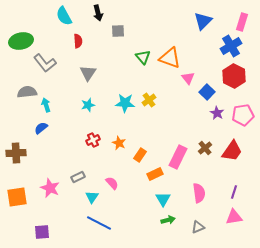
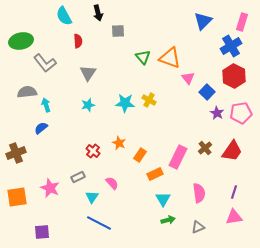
yellow cross at (149, 100): rotated 24 degrees counterclockwise
pink pentagon at (243, 115): moved 2 px left, 2 px up
red cross at (93, 140): moved 11 px down; rotated 24 degrees counterclockwise
brown cross at (16, 153): rotated 18 degrees counterclockwise
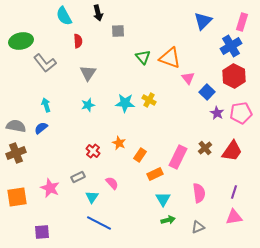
gray semicircle at (27, 92): moved 11 px left, 34 px down; rotated 18 degrees clockwise
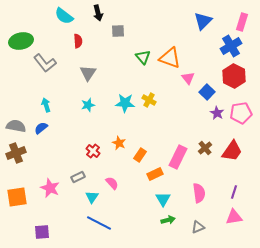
cyan semicircle at (64, 16): rotated 24 degrees counterclockwise
